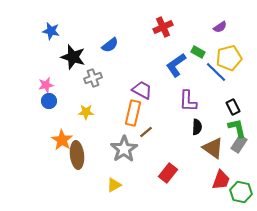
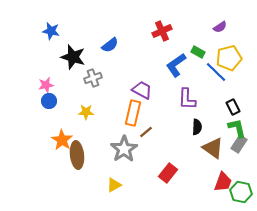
red cross: moved 1 px left, 4 px down
purple L-shape: moved 1 px left, 2 px up
red trapezoid: moved 2 px right, 2 px down
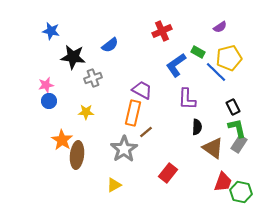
black star: rotated 10 degrees counterclockwise
brown ellipse: rotated 12 degrees clockwise
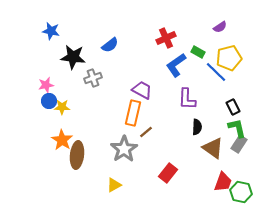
red cross: moved 4 px right, 7 px down
yellow star: moved 24 px left, 5 px up
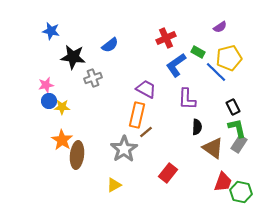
purple trapezoid: moved 4 px right, 1 px up
orange rectangle: moved 4 px right, 2 px down
